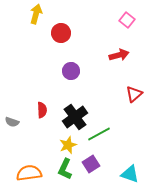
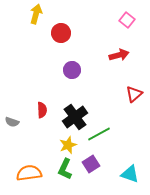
purple circle: moved 1 px right, 1 px up
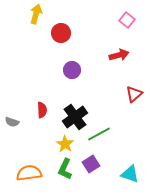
yellow star: moved 3 px left, 1 px up; rotated 18 degrees counterclockwise
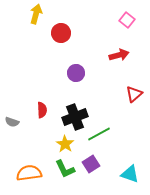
purple circle: moved 4 px right, 3 px down
black cross: rotated 15 degrees clockwise
green L-shape: rotated 50 degrees counterclockwise
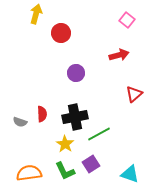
red semicircle: moved 4 px down
black cross: rotated 10 degrees clockwise
gray semicircle: moved 8 px right
green L-shape: moved 2 px down
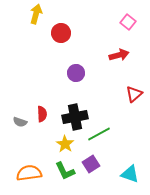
pink square: moved 1 px right, 2 px down
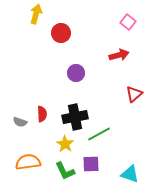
purple square: rotated 30 degrees clockwise
orange semicircle: moved 1 px left, 11 px up
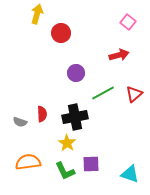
yellow arrow: moved 1 px right
green line: moved 4 px right, 41 px up
yellow star: moved 2 px right, 1 px up
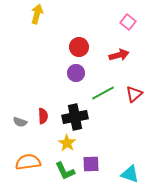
red circle: moved 18 px right, 14 px down
red semicircle: moved 1 px right, 2 px down
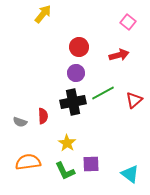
yellow arrow: moved 6 px right; rotated 24 degrees clockwise
red triangle: moved 6 px down
black cross: moved 2 px left, 15 px up
cyan triangle: rotated 18 degrees clockwise
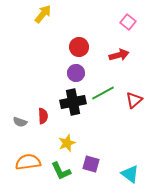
yellow star: rotated 18 degrees clockwise
purple square: rotated 18 degrees clockwise
green L-shape: moved 4 px left
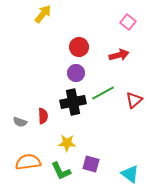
yellow star: rotated 24 degrees clockwise
